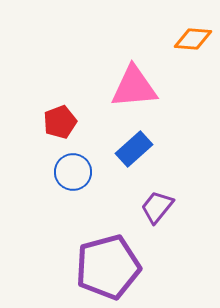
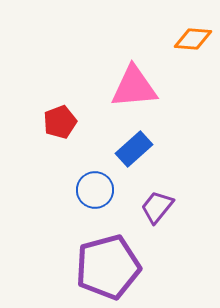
blue circle: moved 22 px right, 18 px down
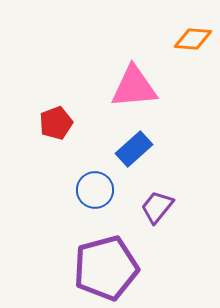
red pentagon: moved 4 px left, 1 px down
purple pentagon: moved 2 px left, 1 px down
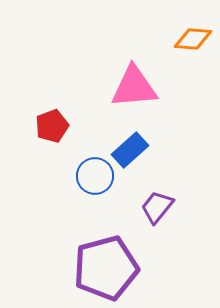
red pentagon: moved 4 px left, 3 px down
blue rectangle: moved 4 px left, 1 px down
blue circle: moved 14 px up
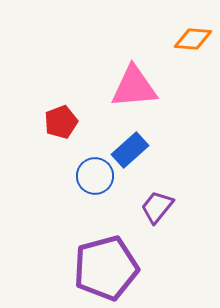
red pentagon: moved 9 px right, 4 px up
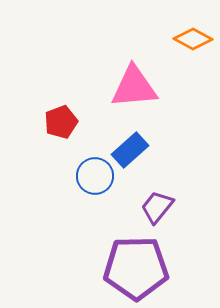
orange diamond: rotated 24 degrees clockwise
purple pentagon: moved 30 px right; rotated 14 degrees clockwise
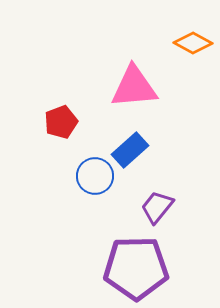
orange diamond: moved 4 px down
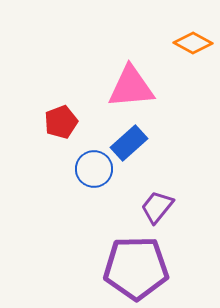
pink triangle: moved 3 px left
blue rectangle: moved 1 px left, 7 px up
blue circle: moved 1 px left, 7 px up
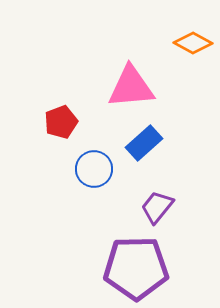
blue rectangle: moved 15 px right
